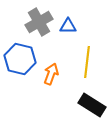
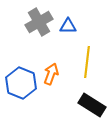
blue hexagon: moved 1 px right, 24 px down; rotated 8 degrees clockwise
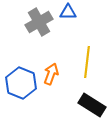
blue triangle: moved 14 px up
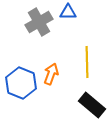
yellow line: rotated 8 degrees counterclockwise
black rectangle: rotated 8 degrees clockwise
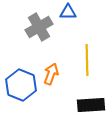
gray cross: moved 5 px down
yellow line: moved 2 px up
blue hexagon: moved 2 px down
black rectangle: moved 1 px left; rotated 44 degrees counterclockwise
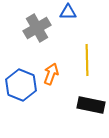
gray cross: moved 2 px left, 1 px down
black rectangle: rotated 16 degrees clockwise
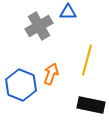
gray cross: moved 2 px right, 2 px up
yellow line: rotated 16 degrees clockwise
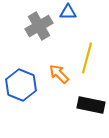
yellow line: moved 2 px up
orange arrow: moved 8 px right; rotated 65 degrees counterclockwise
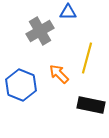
gray cross: moved 1 px right, 5 px down
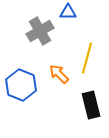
black rectangle: rotated 64 degrees clockwise
